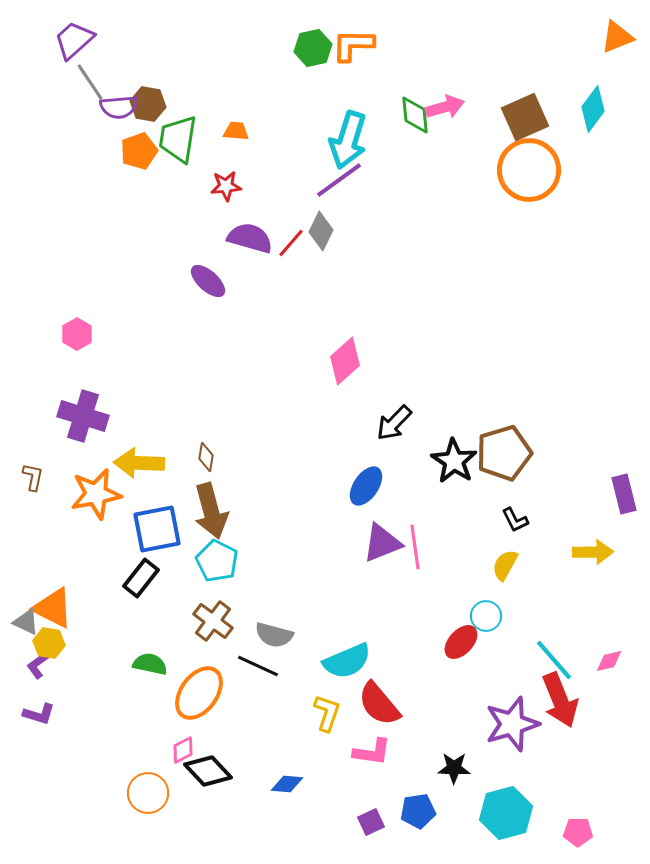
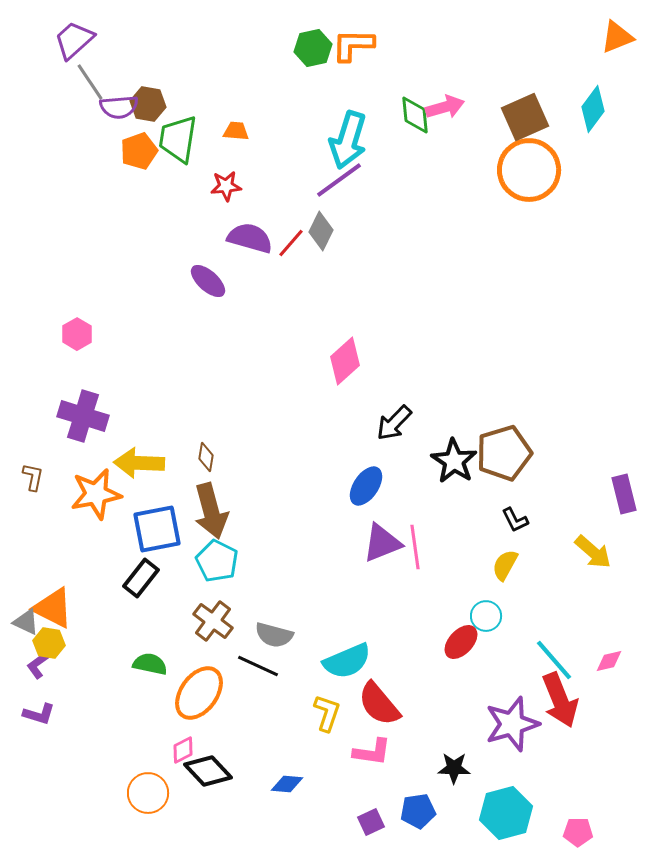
yellow arrow at (593, 552): rotated 42 degrees clockwise
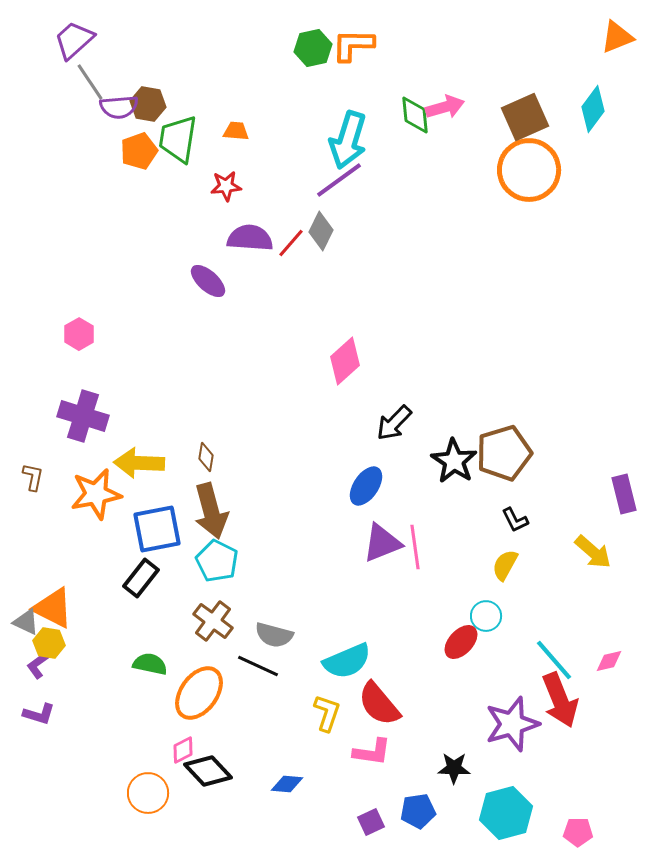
purple semicircle at (250, 238): rotated 12 degrees counterclockwise
pink hexagon at (77, 334): moved 2 px right
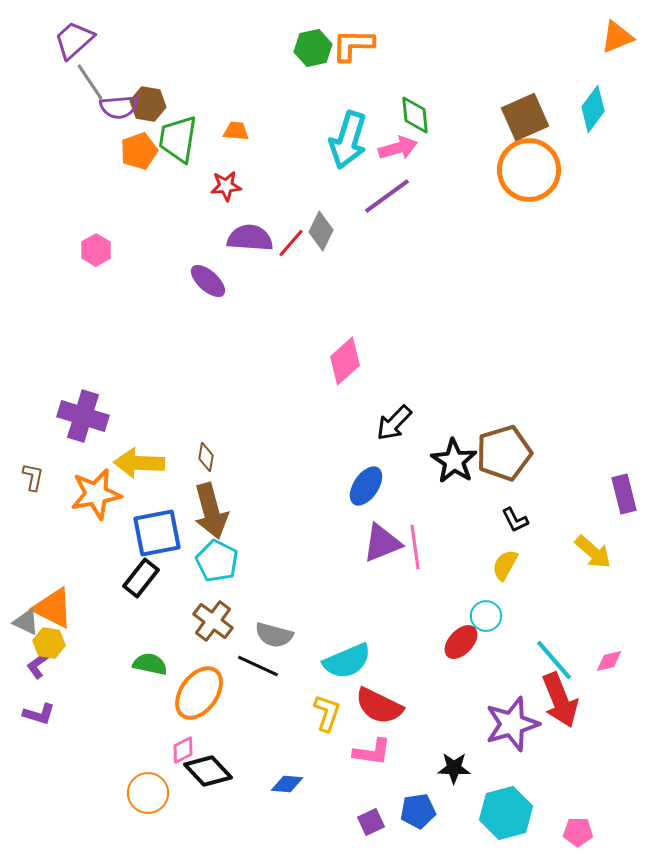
pink arrow at (445, 107): moved 47 px left, 41 px down
purple line at (339, 180): moved 48 px right, 16 px down
pink hexagon at (79, 334): moved 17 px right, 84 px up
blue square at (157, 529): moved 4 px down
red semicircle at (379, 704): moved 2 px down; rotated 24 degrees counterclockwise
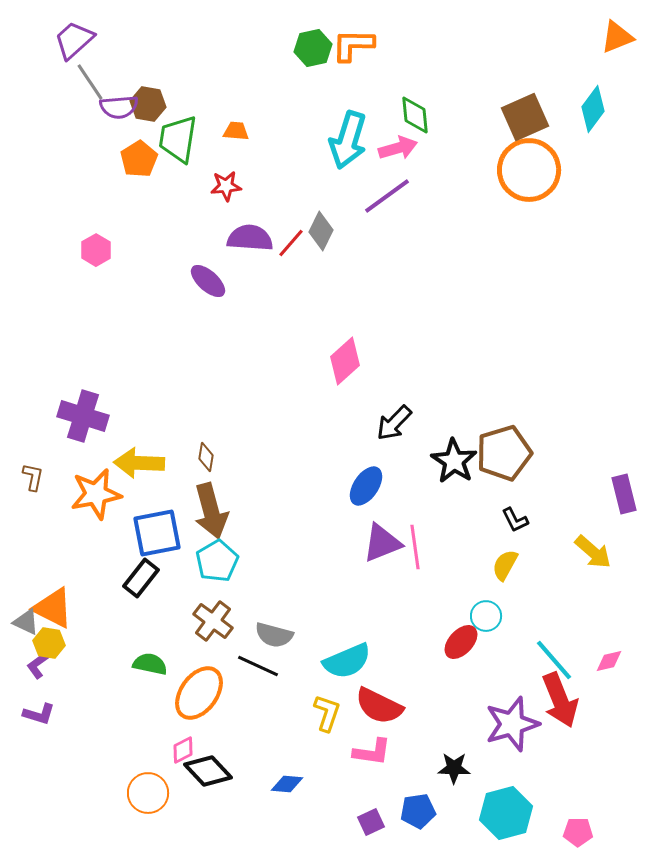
orange pentagon at (139, 151): moved 8 px down; rotated 12 degrees counterclockwise
cyan pentagon at (217, 561): rotated 15 degrees clockwise
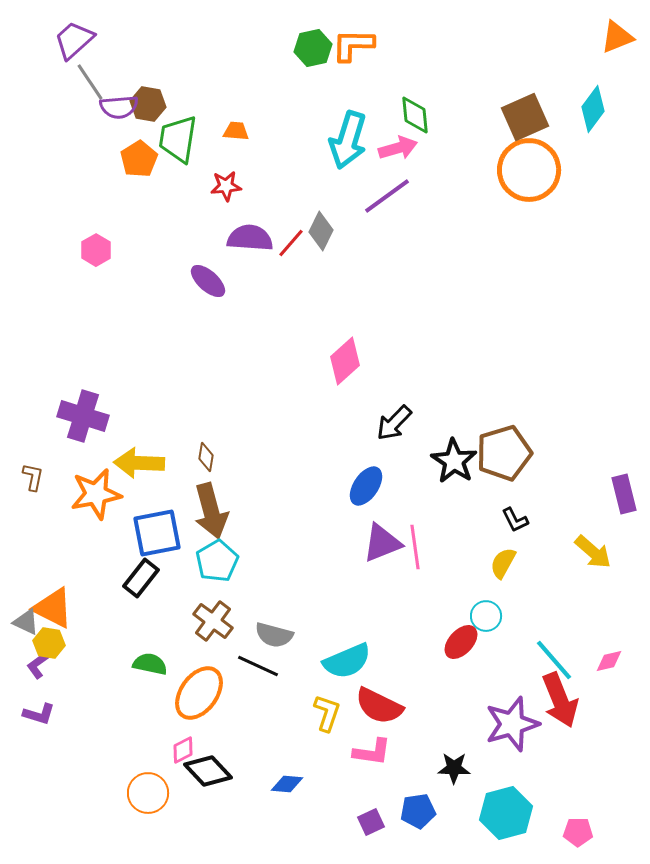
yellow semicircle at (505, 565): moved 2 px left, 2 px up
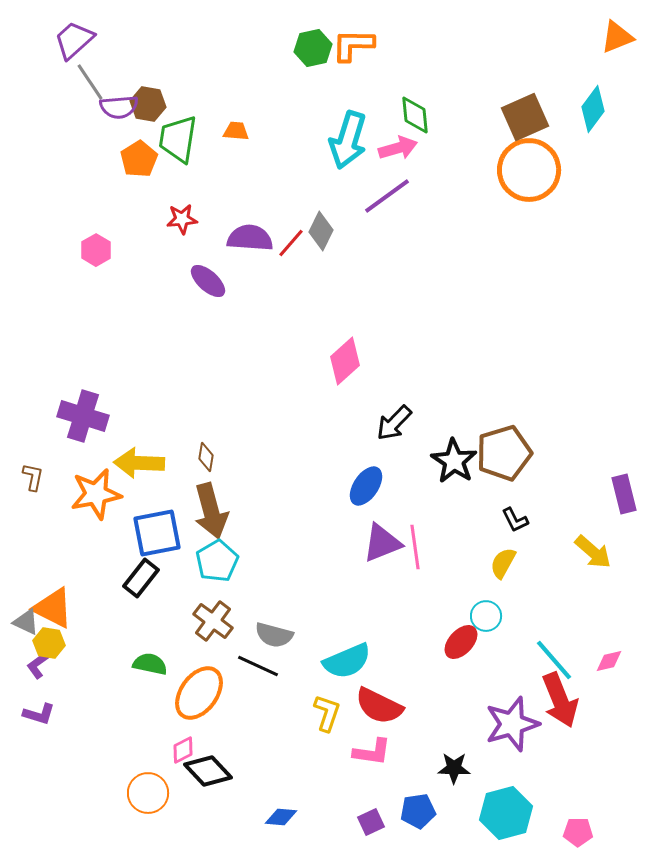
red star at (226, 186): moved 44 px left, 33 px down
blue diamond at (287, 784): moved 6 px left, 33 px down
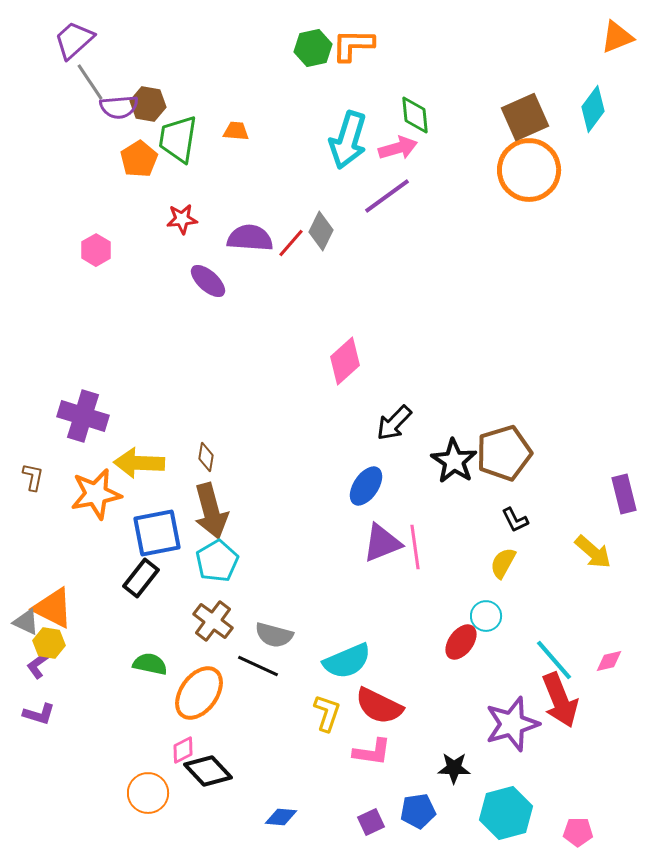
red ellipse at (461, 642): rotated 6 degrees counterclockwise
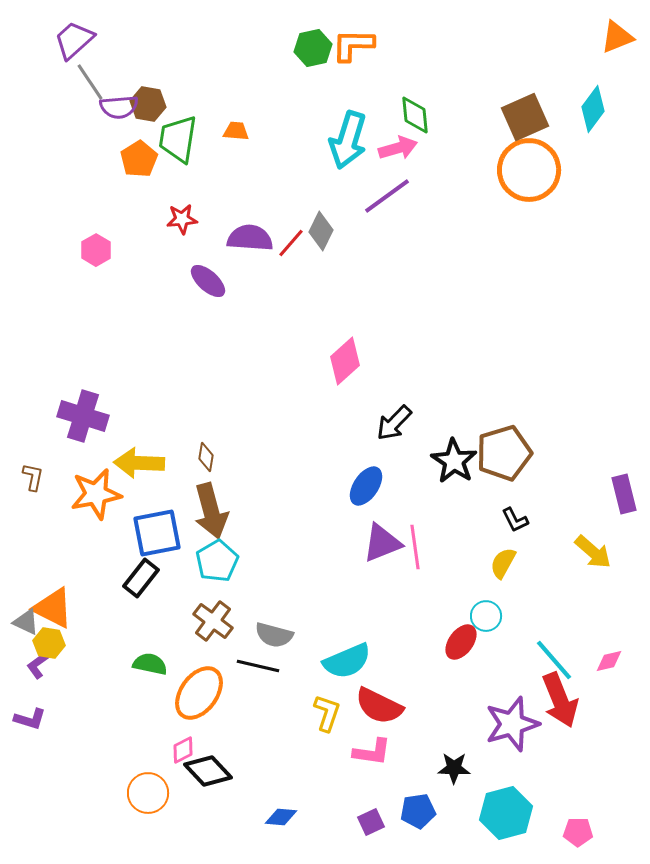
black line at (258, 666): rotated 12 degrees counterclockwise
purple L-shape at (39, 714): moved 9 px left, 5 px down
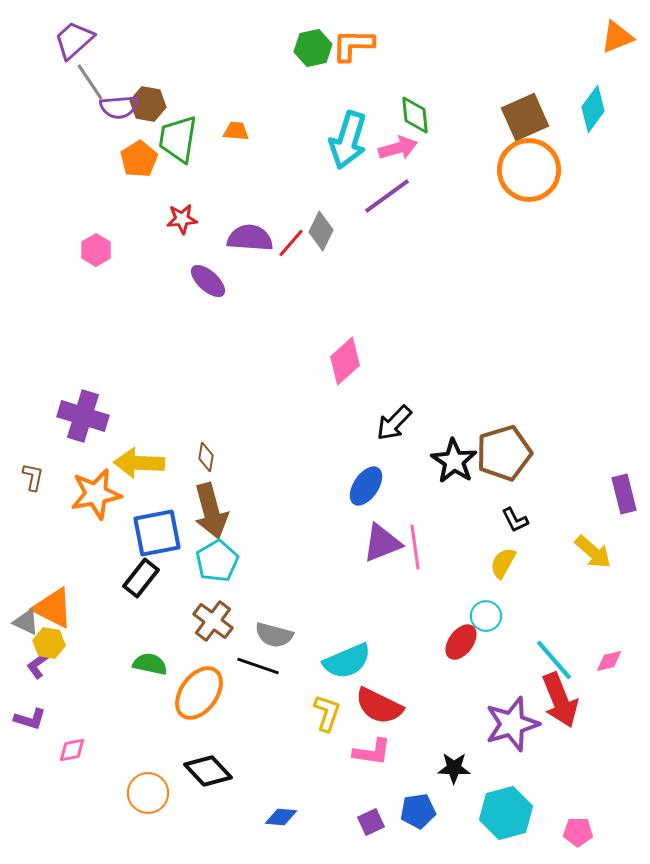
black line at (258, 666): rotated 6 degrees clockwise
pink diamond at (183, 750): moved 111 px left; rotated 16 degrees clockwise
